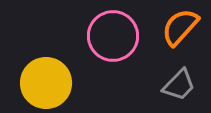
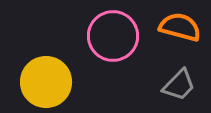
orange semicircle: rotated 63 degrees clockwise
yellow circle: moved 1 px up
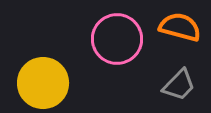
pink circle: moved 4 px right, 3 px down
yellow circle: moved 3 px left, 1 px down
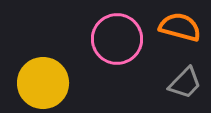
gray trapezoid: moved 6 px right, 2 px up
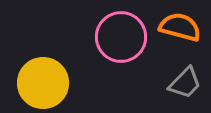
pink circle: moved 4 px right, 2 px up
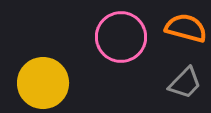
orange semicircle: moved 6 px right, 1 px down
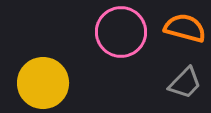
orange semicircle: moved 1 px left
pink circle: moved 5 px up
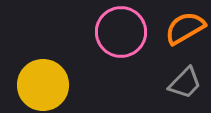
orange semicircle: rotated 45 degrees counterclockwise
yellow circle: moved 2 px down
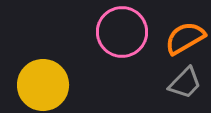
orange semicircle: moved 10 px down
pink circle: moved 1 px right
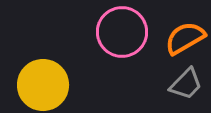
gray trapezoid: moved 1 px right, 1 px down
